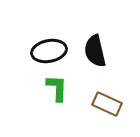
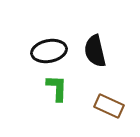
brown rectangle: moved 2 px right, 2 px down
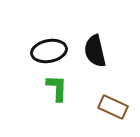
brown rectangle: moved 4 px right, 1 px down
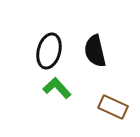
black ellipse: rotated 64 degrees counterclockwise
green L-shape: rotated 44 degrees counterclockwise
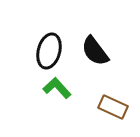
black semicircle: rotated 24 degrees counterclockwise
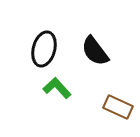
black ellipse: moved 5 px left, 2 px up
brown rectangle: moved 5 px right
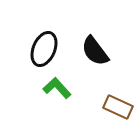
black ellipse: rotated 8 degrees clockwise
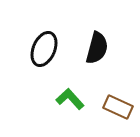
black semicircle: moved 2 px right, 3 px up; rotated 128 degrees counterclockwise
green L-shape: moved 13 px right, 11 px down
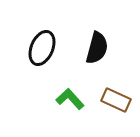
black ellipse: moved 2 px left, 1 px up
brown rectangle: moved 2 px left, 7 px up
